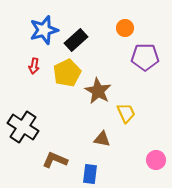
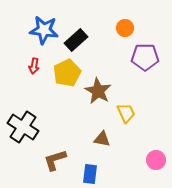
blue star: rotated 24 degrees clockwise
brown L-shape: rotated 40 degrees counterclockwise
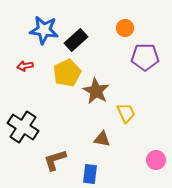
red arrow: moved 9 px left; rotated 70 degrees clockwise
brown star: moved 2 px left
